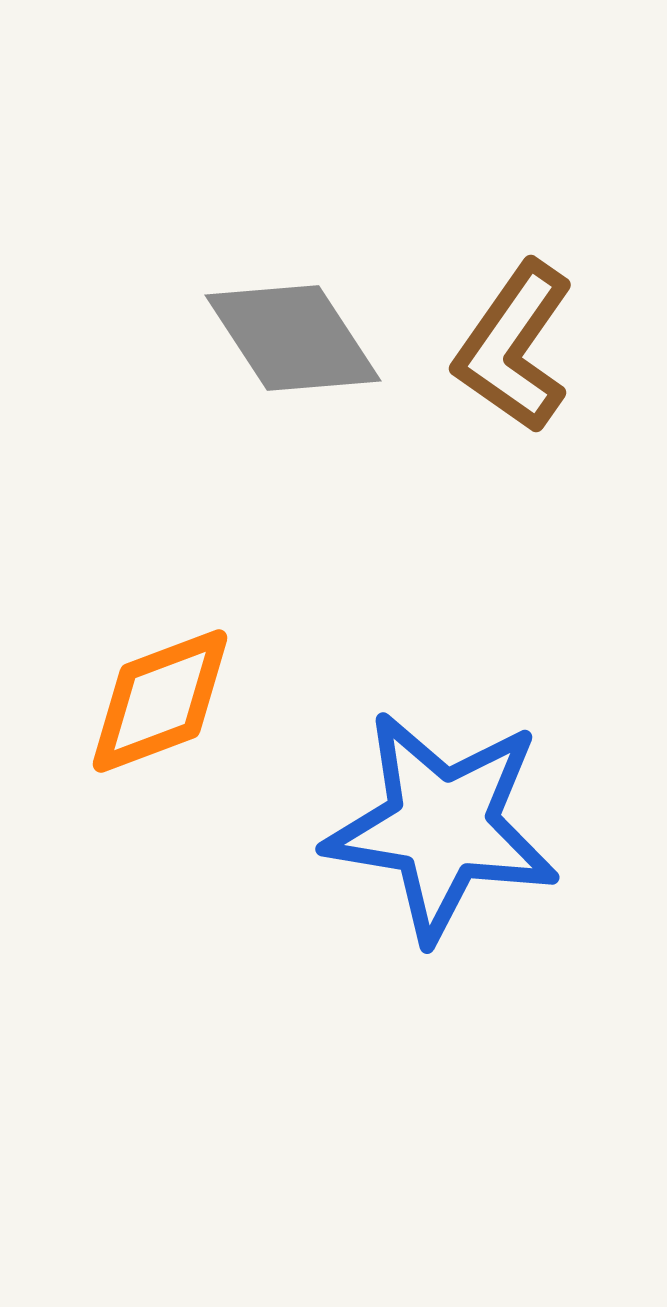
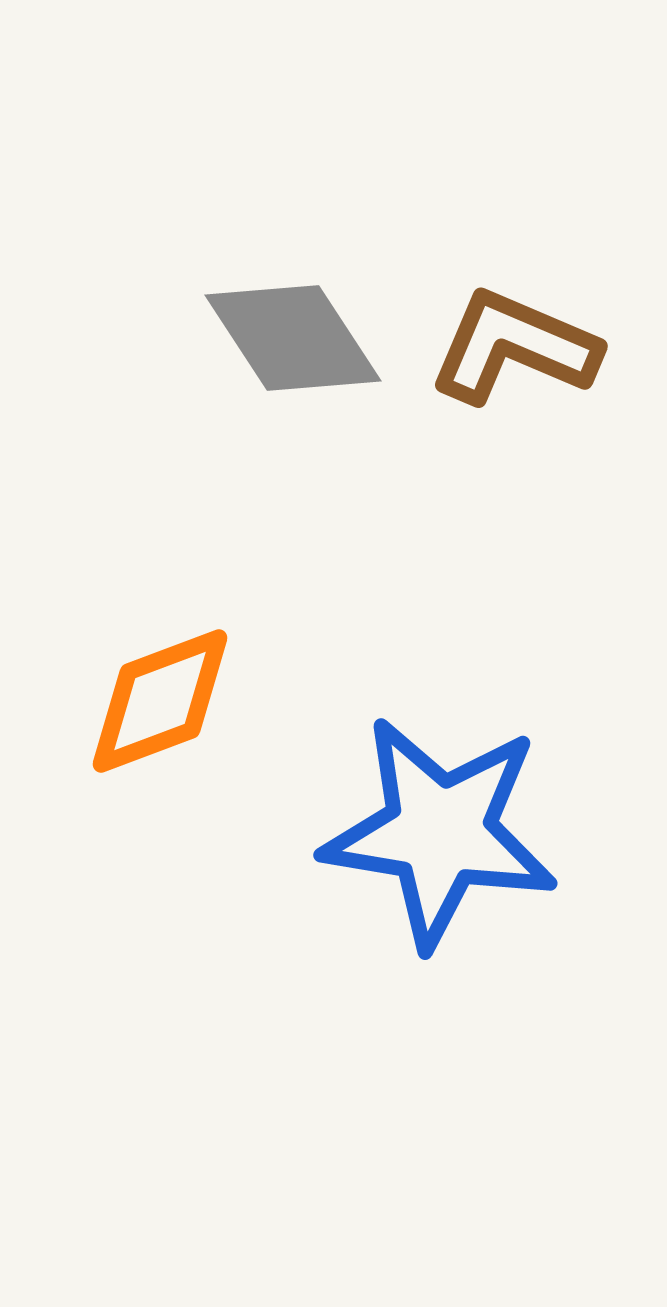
brown L-shape: rotated 78 degrees clockwise
blue star: moved 2 px left, 6 px down
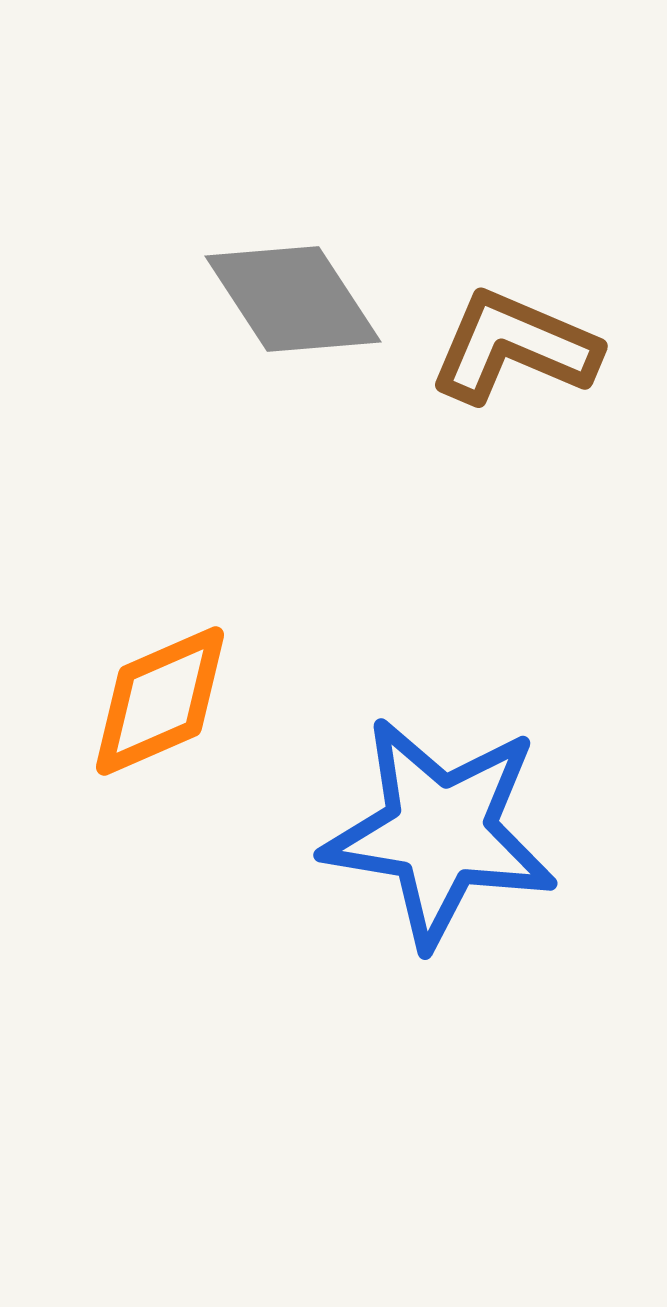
gray diamond: moved 39 px up
orange diamond: rotated 3 degrees counterclockwise
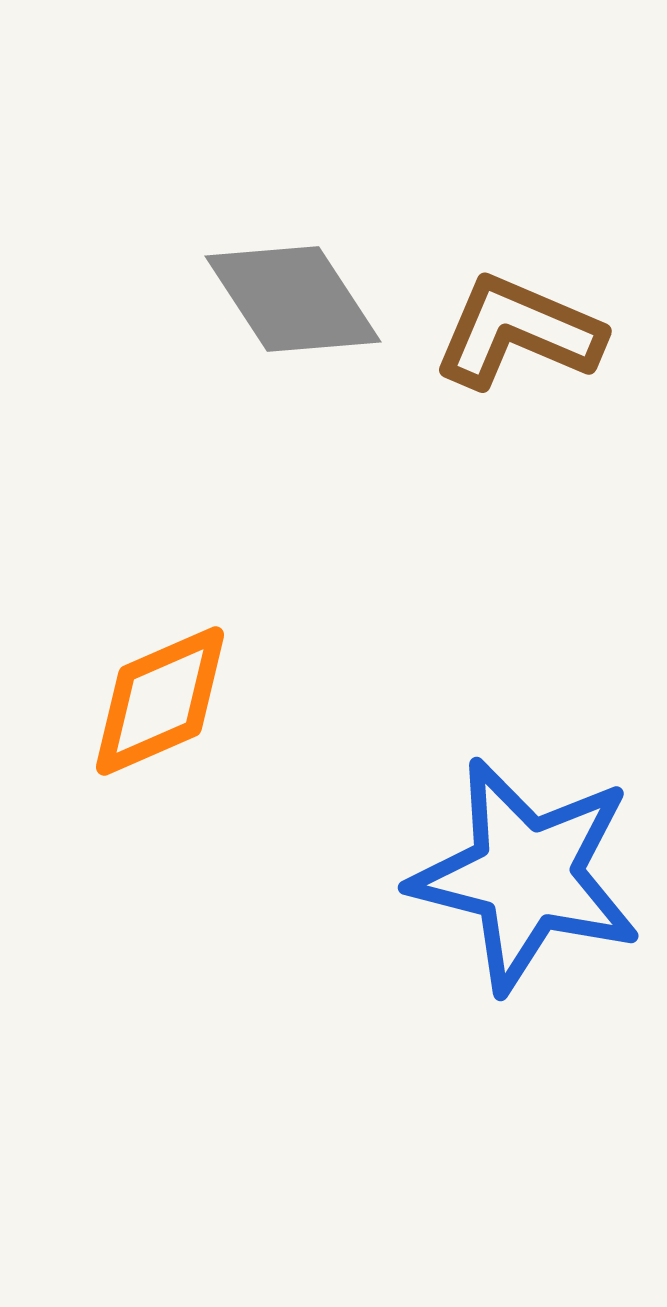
brown L-shape: moved 4 px right, 15 px up
blue star: moved 86 px right, 43 px down; rotated 5 degrees clockwise
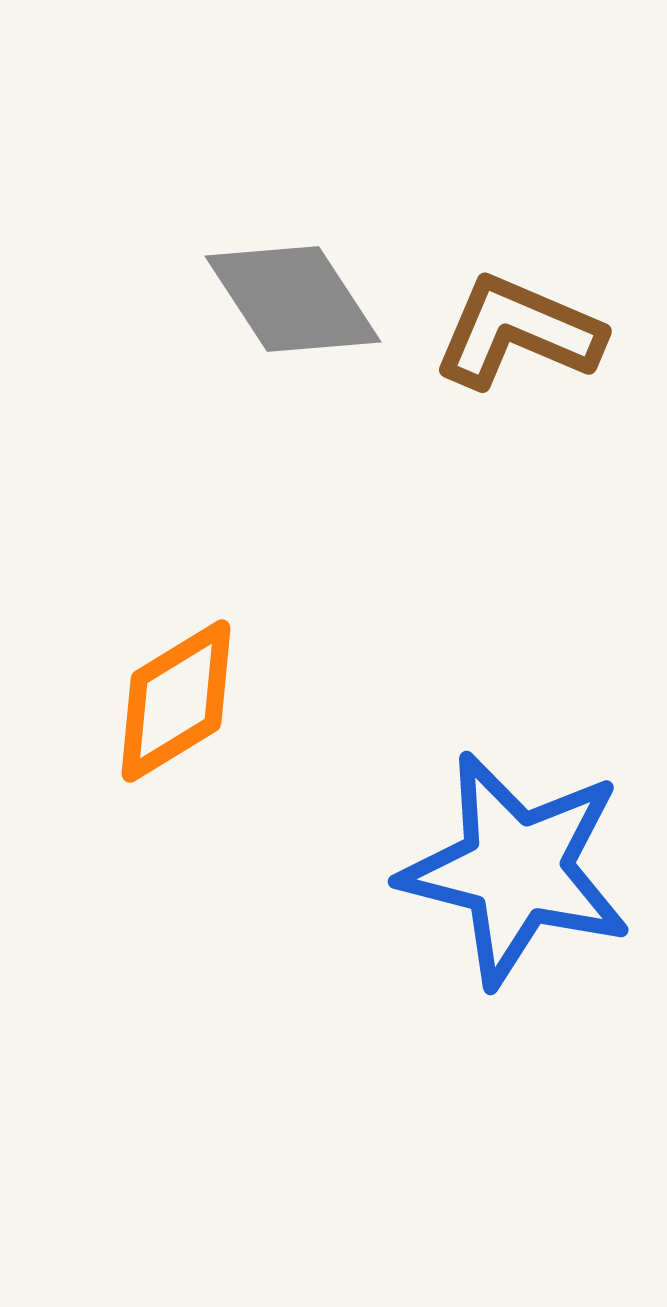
orange diamond: moved 16 px right; rotated 8 degrees counterclockwise
blue star: moved 10 px left, 6 px up
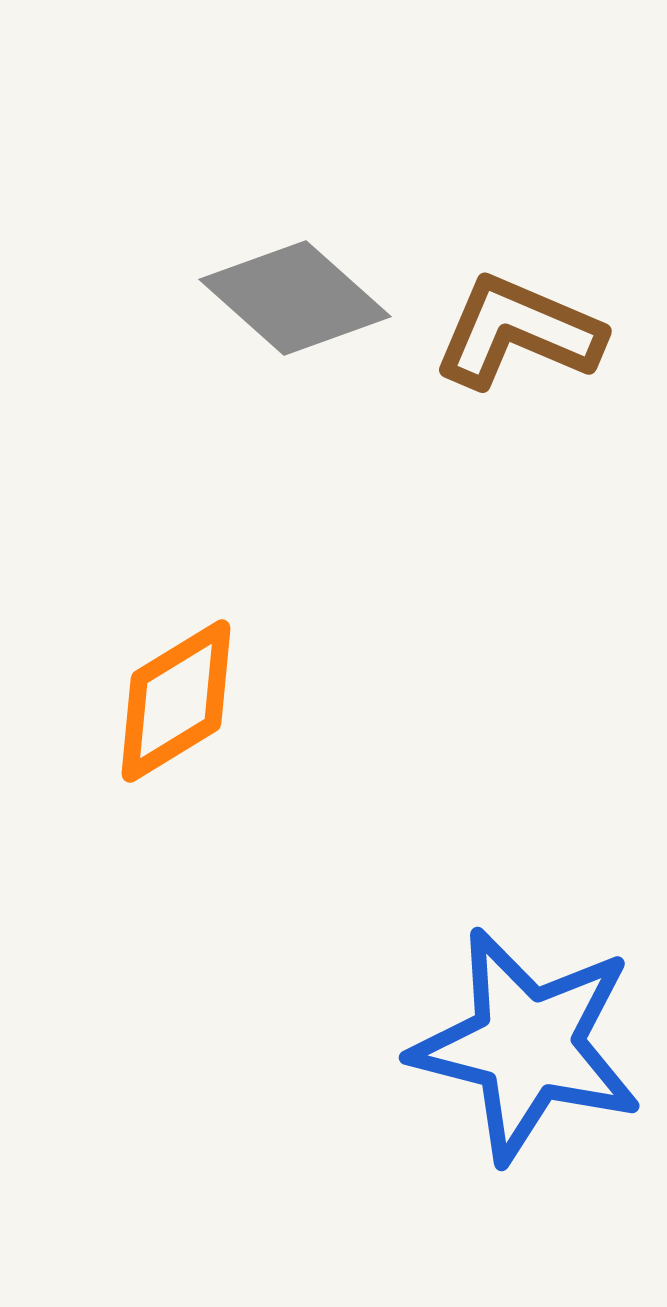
gray diamond: moved 2 px right, 1 px up; rotated 15 degrees counterclockwise
blue star: moved 11 px right, 176 px down
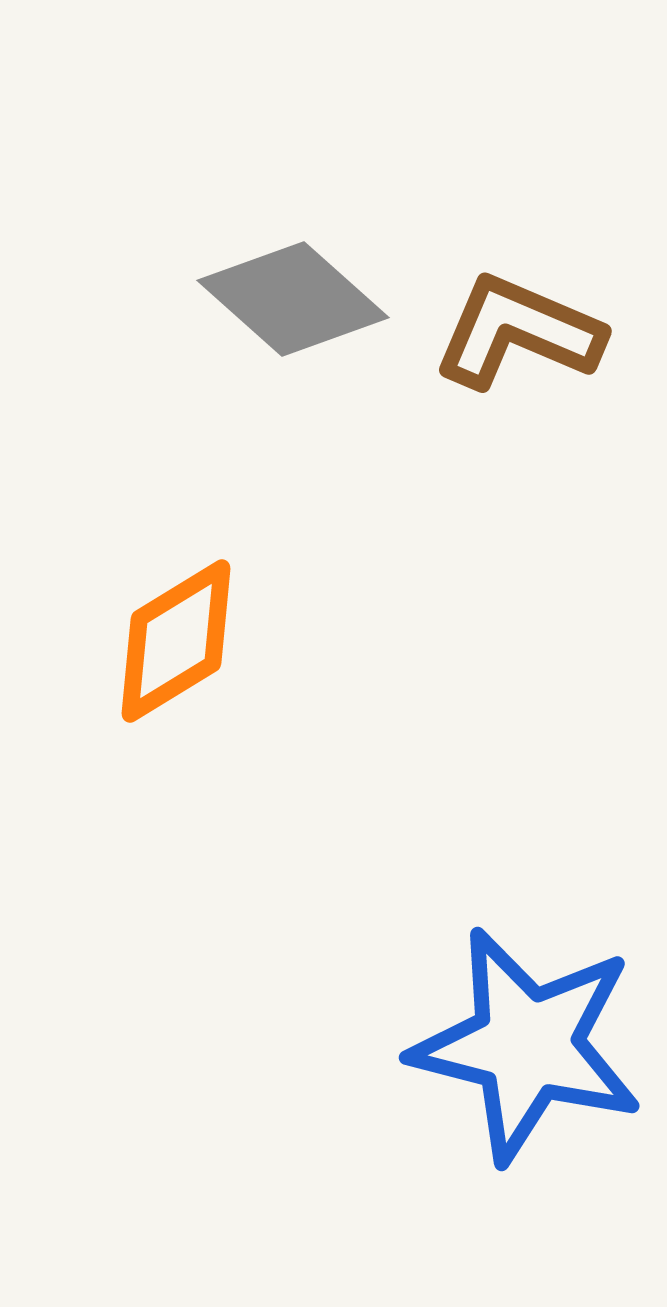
gray diamond: moved 2 px left, 1 px down
orange diamond: moved 60 px up
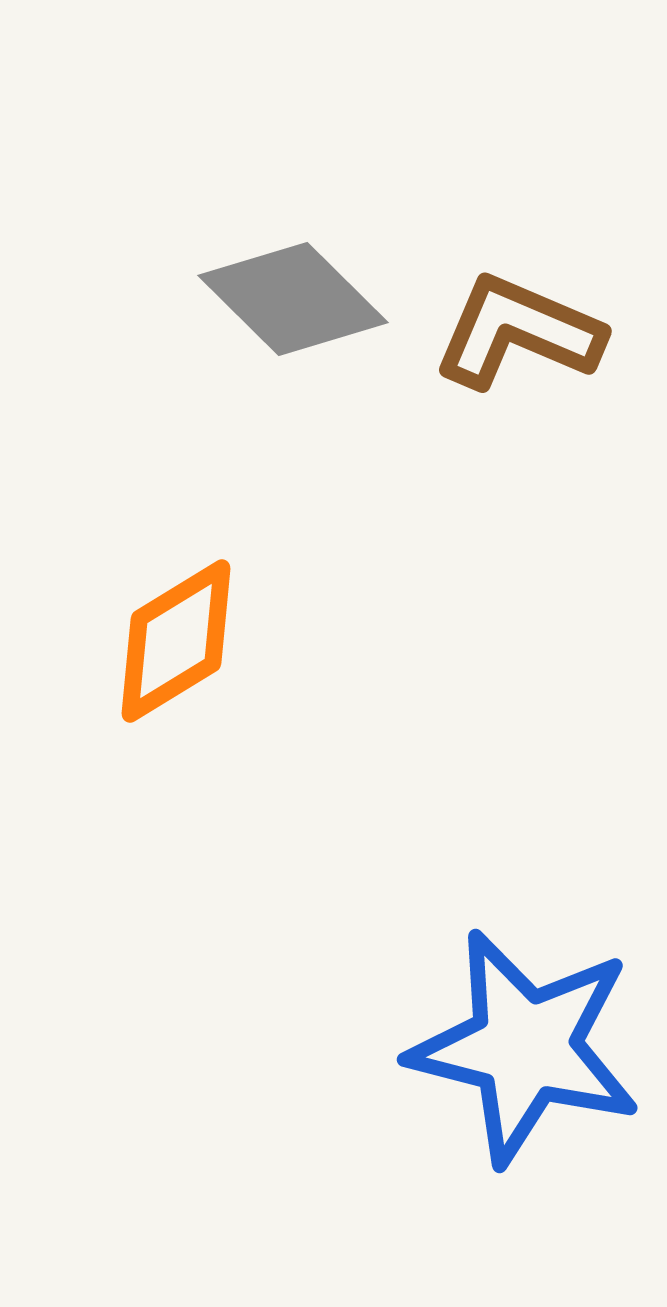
gray diamond: rotated 3 degrees clockwise
blue star: moved 2 px left, 2 px down
